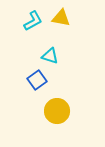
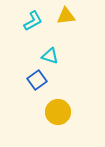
yellow triangle: moved 5 px right, 2 px up; rotated 18 degrees counterclockwise
yellow circle: moved 1 px right, 1 px down
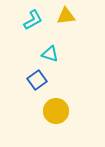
cyan L-shape: moved 1 px up
cyan triangle: moved 2 px up
yellow circle: moved 2 px left, 1 px up
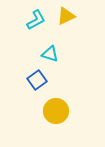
yellow triangle: rotated 18 degrees counterclockwise
cyan L-shape: moved 3 px right
